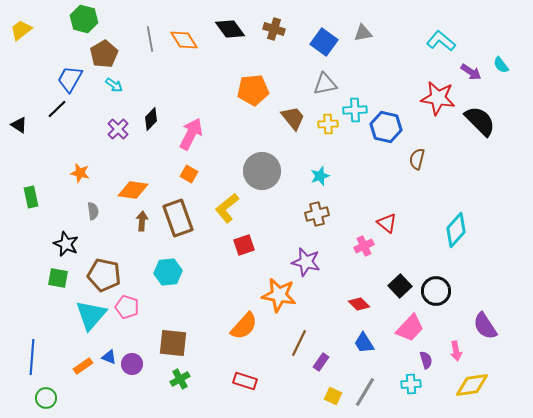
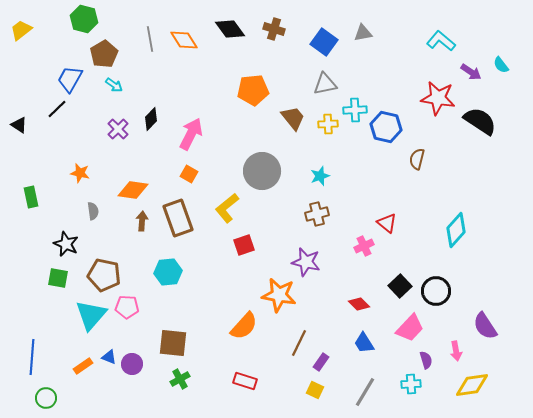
black semicircle at (480, 121): rotated 12 degrees counterclockwise
pink pentagon at (127, 307): rotated 15 degrees counterclockwise
yellow square at (333, 396): moved 18 px left, 6 px up
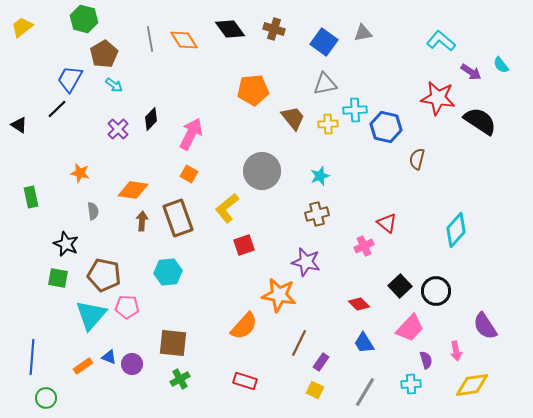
yellow trapezoid at (21, 30): moved 1 px right, 3 px up
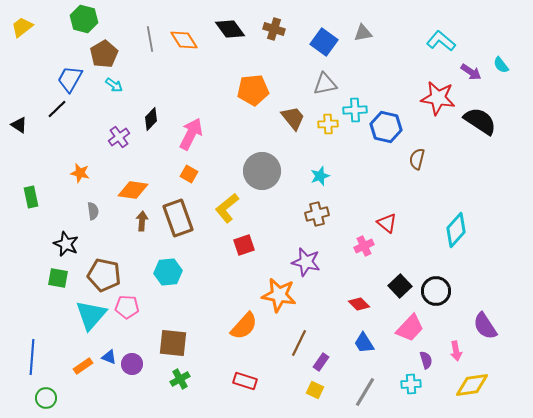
purple cross at (118, 129): moved 1 px right, 8 px down; rotated 10 degrees clockwise
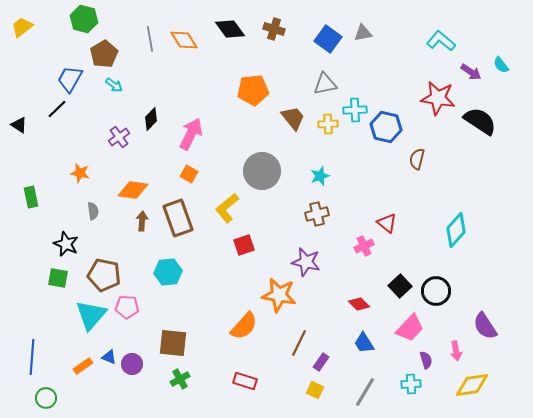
blue square at (324, 42): moved 4 px right, 3 px up
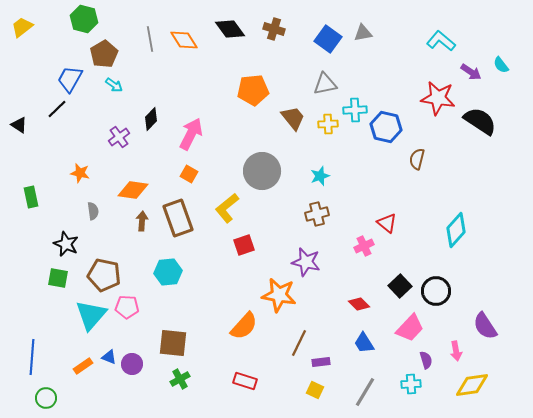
purple rectangle at (321, 362): rotated 48 degrees clockwise
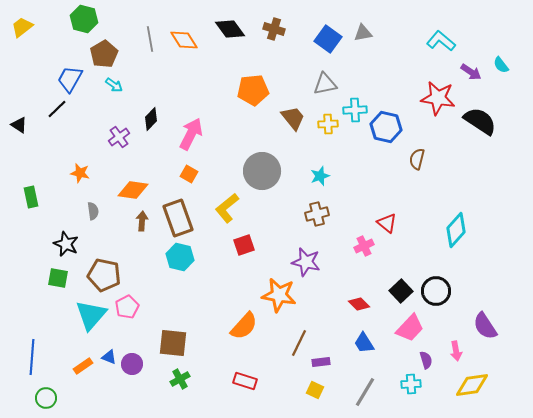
cyan hexagon at (168, 272): moved 12 px right, 15 px up; rotated 20 degrees clockwise
black square at (400, 286): moved 1 px right, 5 px down
pink pentagon at (127, 307): rotated 30 degrees counterclockwise
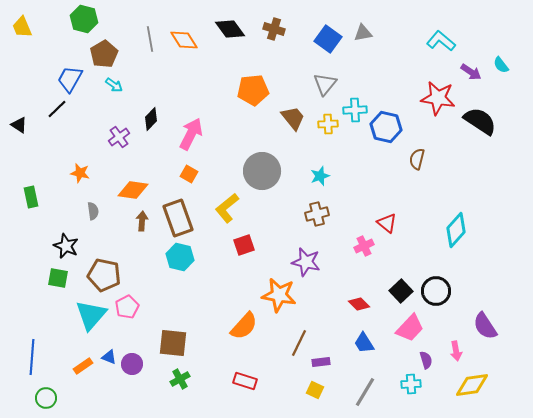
yellow trapezoid at (22, 27): rotated 75 degrees counterclockwise
gray triangle at (325, 84): rotated 40 degrees counterclockwise
black star at (66, 244): moved 2 px down
